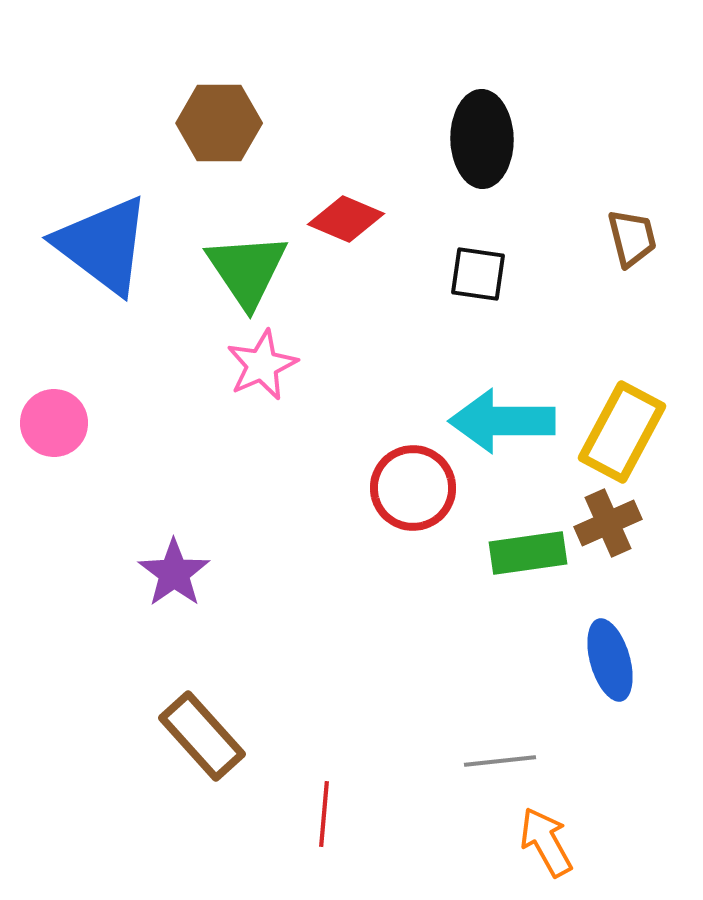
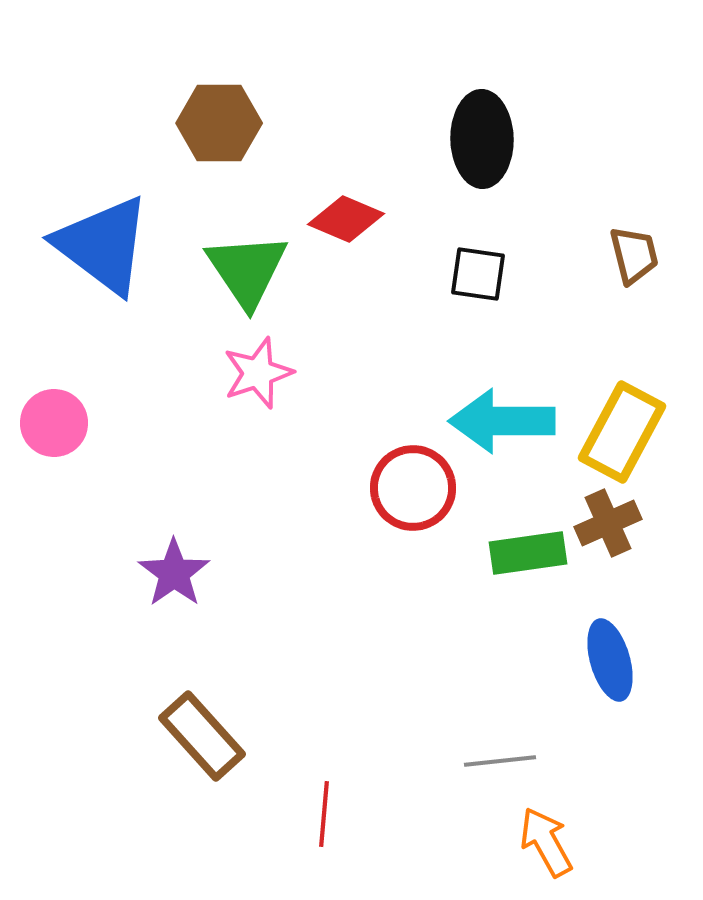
brown trapezoid: moved 2 px right, 17 px down
pink star: moved 4 px left, 8 px down; rotated 6 degrees clockwise
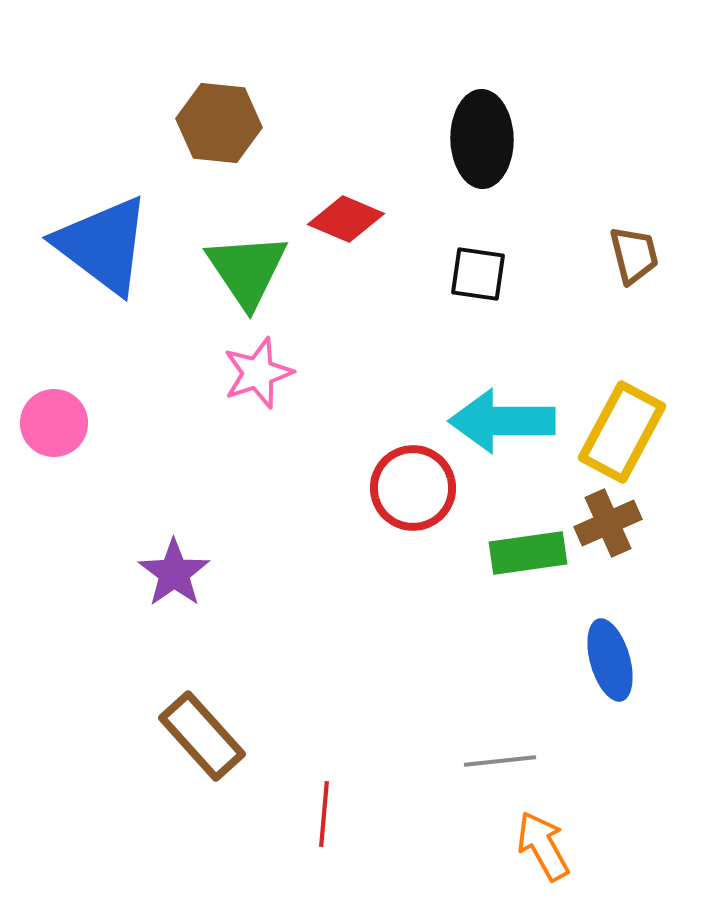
brown hexagon: rotated 6 degrees clockwise
orange arrow: moved 3 px left, 4 px down
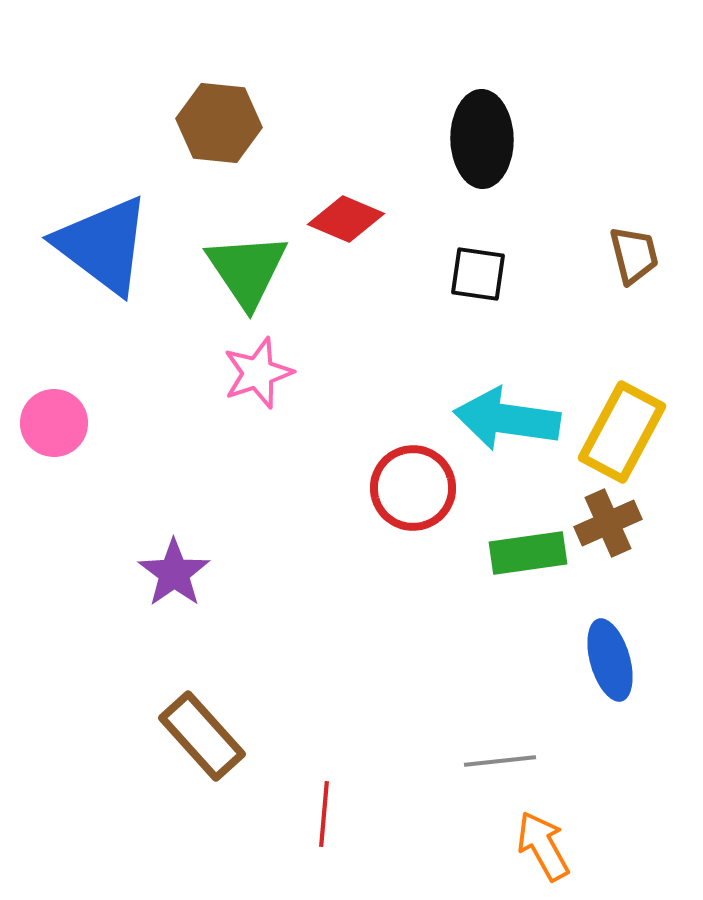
cyan arrow: moved 5 px right, 2 px up; rotated 8 degrees clockwise
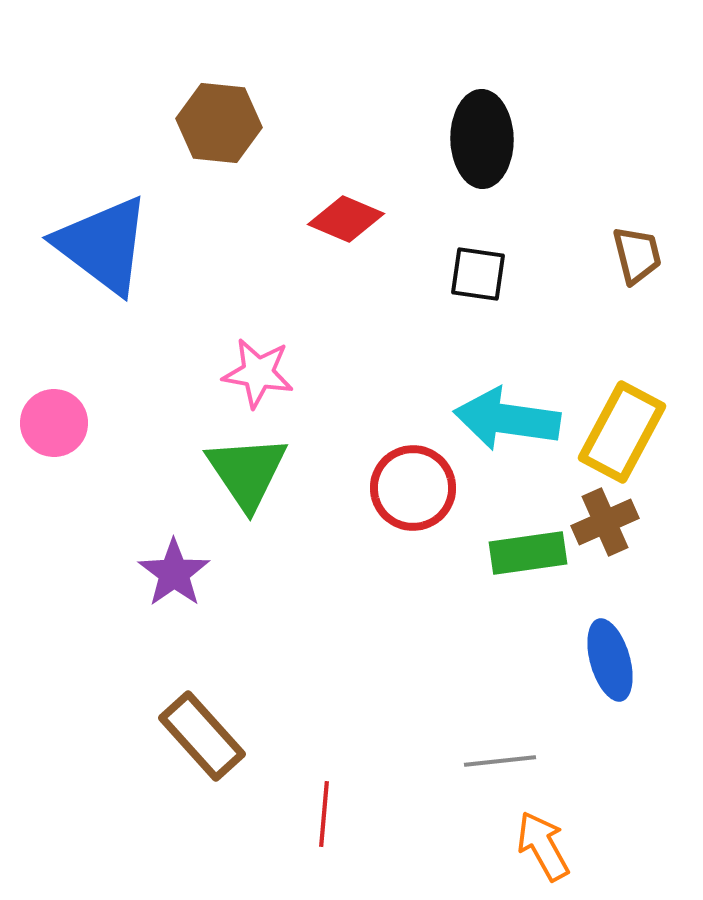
brown trapezoid: moved 3 px right
green triangle: moved 202 px down
pink star: rotated 28 degrees clockwise
brown cross: moved 3 px left, 1 px up
